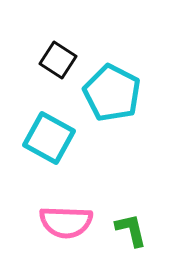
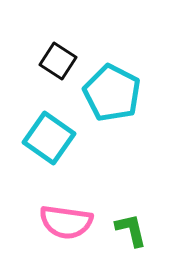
black square: moved 1 px down
cyan square: rotated 6 degrees clockwise
pink semicircle: rotated 6 degrees clockwise
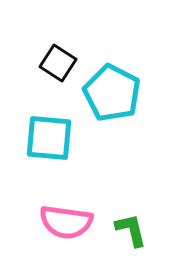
black square: moved 2 px down
cyan square: rotated 30 degrees counterclockwise
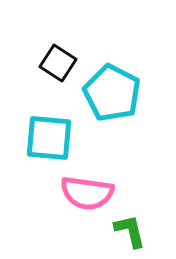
pink semicircle: moved 21 px right, 29 px up
green L-shape: moved 1 px left, 1 px down
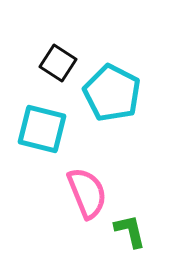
cyan square: moved 7 px left, 9 px up; rotated 9 degrees clockwise
pink semicircle: rotated 120 degrees counterclockwise
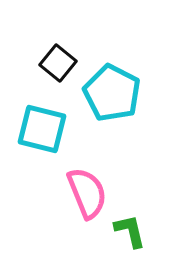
black square: rotated 6 degrees clockwise
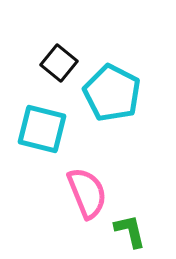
black square: moved 1 px right
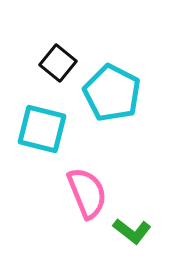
black square: moved 1 px left
green L-shape: moved 2 px right; rotated 141 degrees clockwise
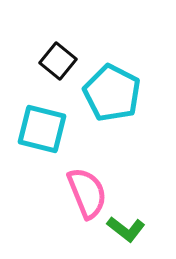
black square: moved 2 px up
green L-shape: moved 6 px left, 2 px up
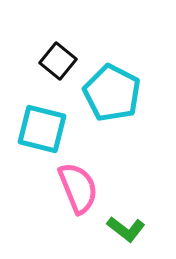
pink semicircle: moved 9 px left, 5 px up
